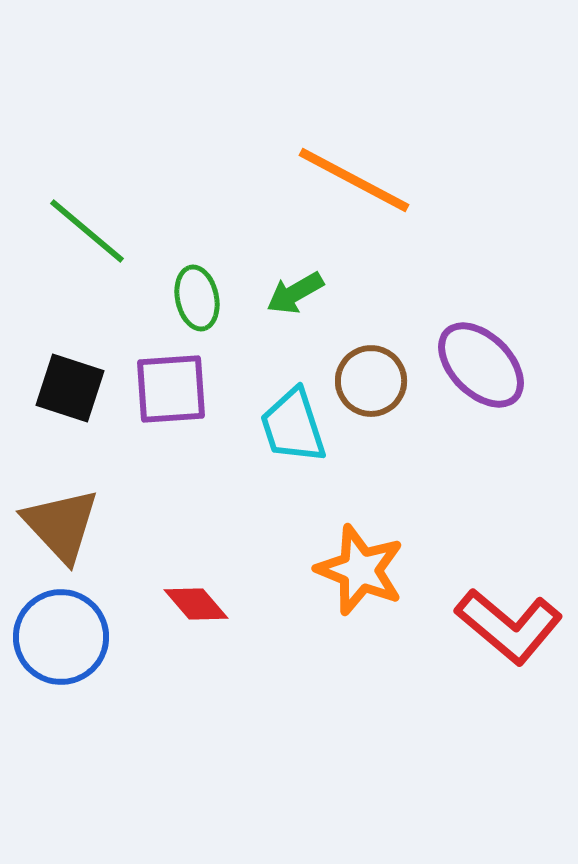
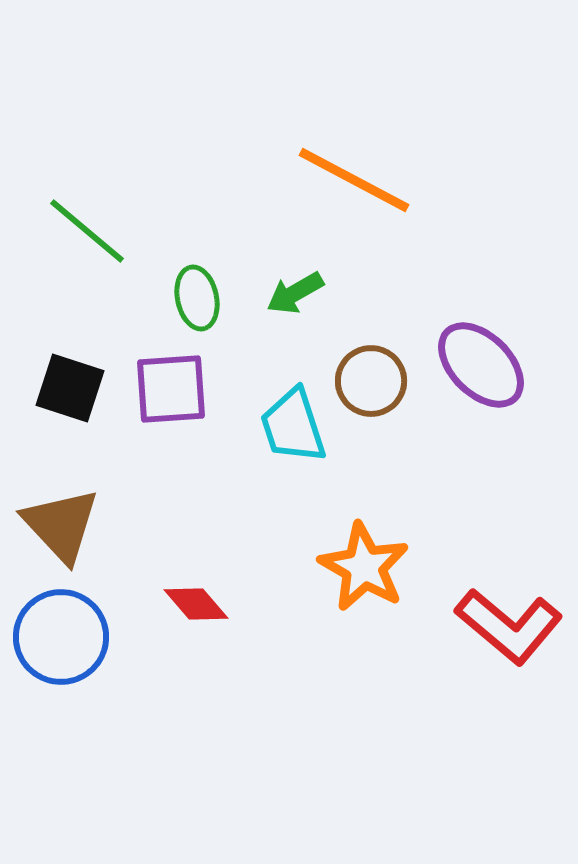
orange star: moved 4 px right, 3 px up; rotated 8 degrees clockwise
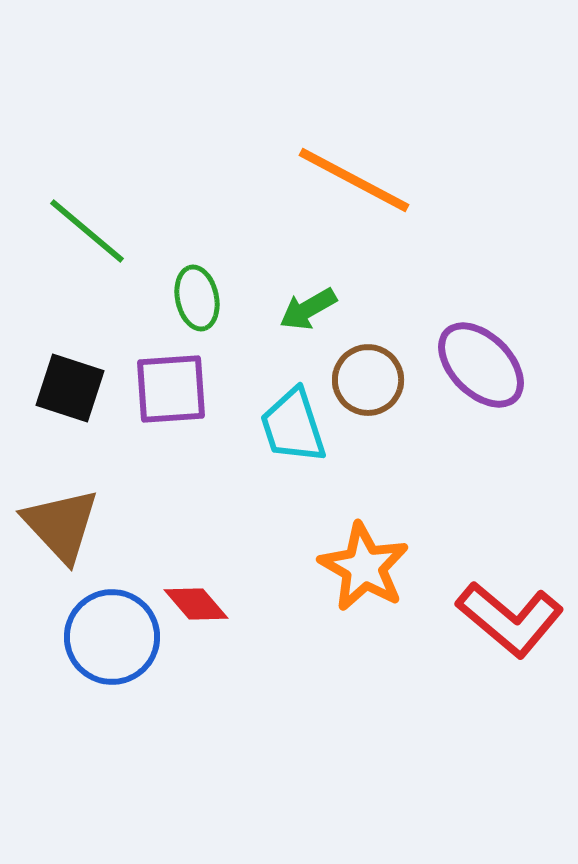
green arrow: moved 13 px right, 16 px down
brown circle: moved 3 px left, 1 px up
red L-shape: moved 1 px right, 7 px up
blue circle: moved 51 px right
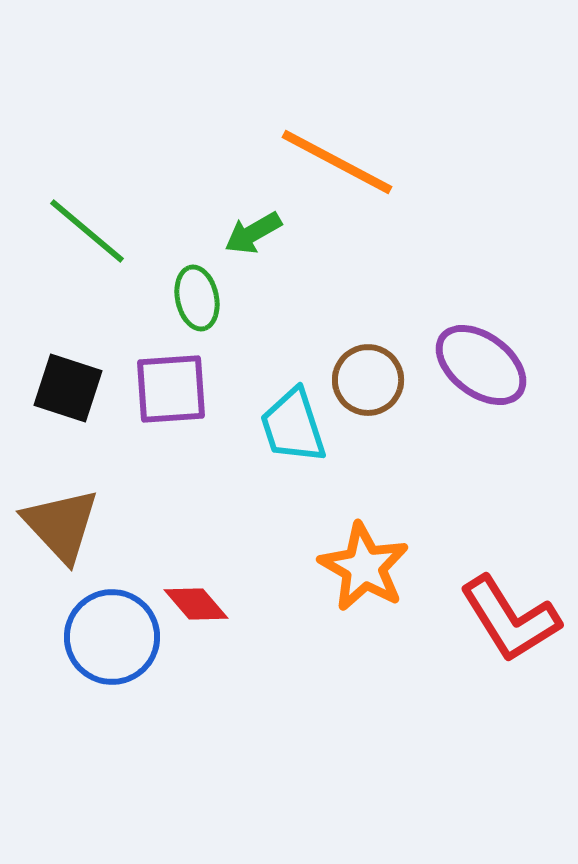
orange line: moved 17 px left, 18 px up
green arrow: moved 55 px left, 76 px up
purple ellipse: rotated 8 degrees counterclockwise
black square: moved 2 px left
red L-shape: rotated 18 degrees clockwise
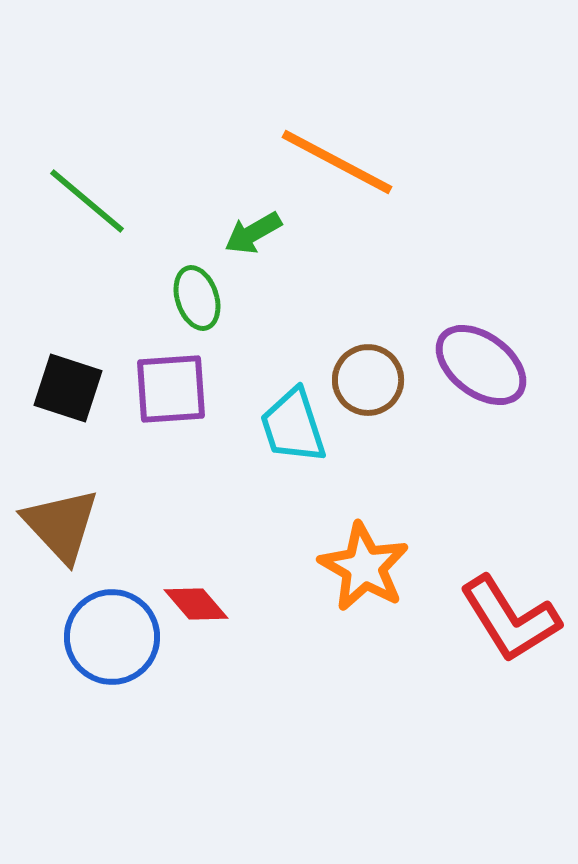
green line: moved 30 px up
green ellipse: rotated 6 degrees counterclockwise
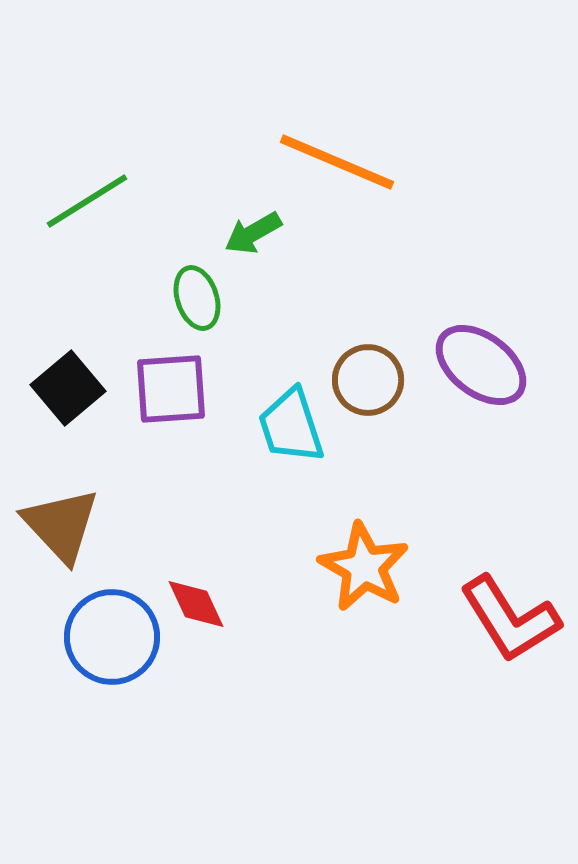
orange line: rotated 5 degrees counterclockwise
green line: rotated 72 degrees counterclockwise
black square: rotated 32 degrees clockwise
cyan trapezoid: moved 2 px left
red diamond: rotated 16 degrees clockwise
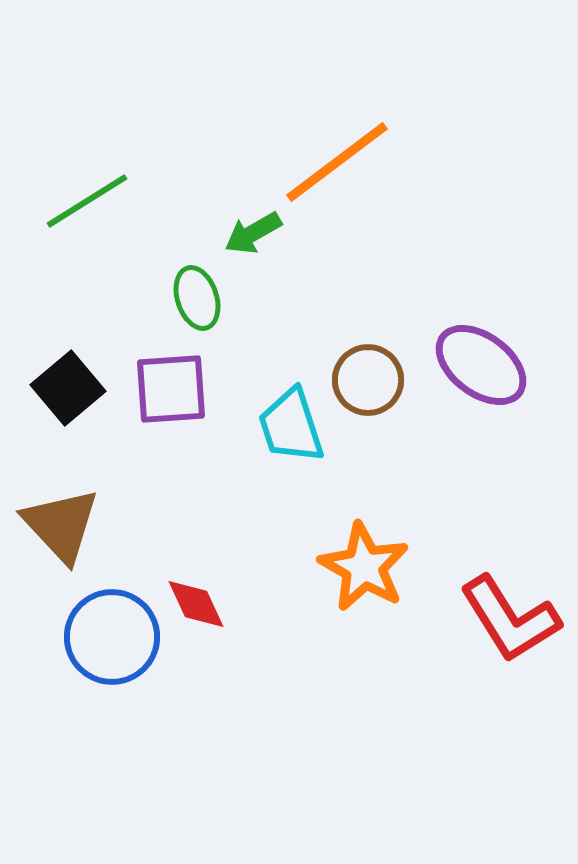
orange line: rotated 60 degrees counterclockwise
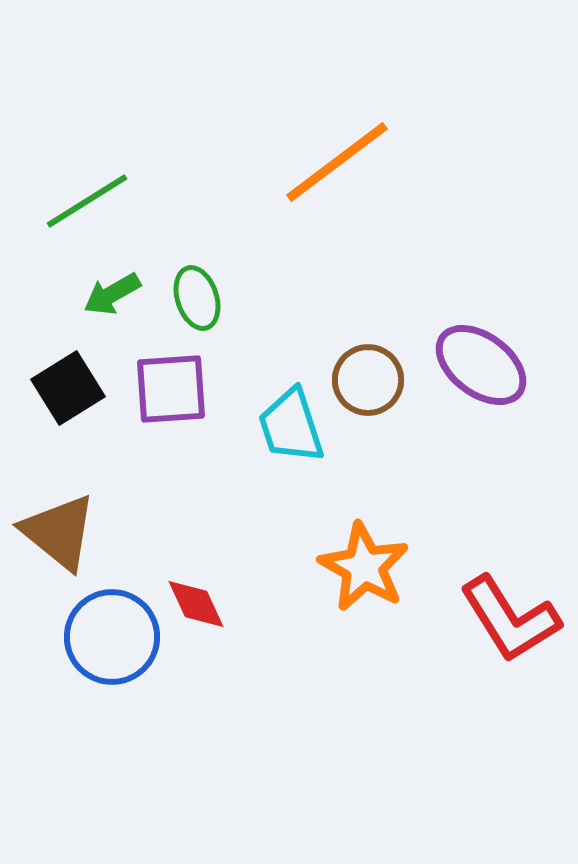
green arrow: moved 141 px left, 61 px down
black square: rotated 8 degrees clockwise
brown triangle: moved 2 px left, 7 px down; rotated 8 degrees counterclockwise
